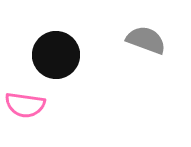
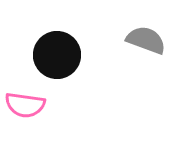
black circle: moved 1 px right
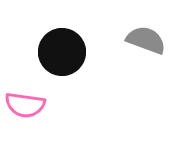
black circle: moved 5 px right, 3 px up
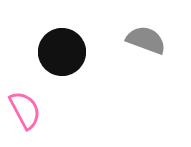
pink semicircle: moved 5 px down; rotated 126 degrees counterclockwise
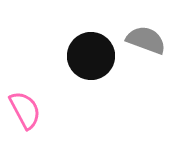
black circle: moved 29 px right, 4 px down
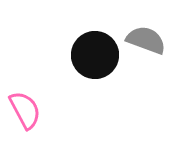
black circle: moved 4 px right, 1 px up
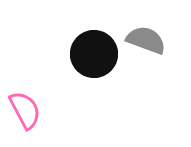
black circle: moved 1 px left, 1 px up
